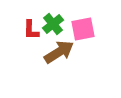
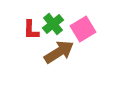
pink square: rotated 20 degrees counterclockwise
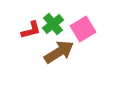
red L-shape: rotated 105 degrees counterclockwise
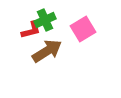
green cross: moved 8 px left, 4 px up; rotated 15 degrees clockwise
brown arrow: moved 12 px left, 1 px up
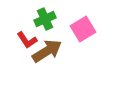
green cross: moved 1 px up
red L-shape: moved 4 px left, 10 px down; rotated 70 degrees clockwise
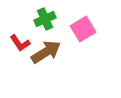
red L-shape: moved 7 px left, 3 px down
brown arrow: moved 1 px left, 1 px down
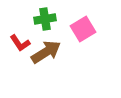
green cross: rotated 15 degrees clockwise
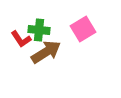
green cross: moved 6 px left, 11 px down; rotated 15 degrees clockwise
red L-shape: moved 1 px right, 4 px up
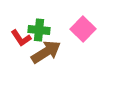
pink square: rotated 15 degrees counterclockwise
red L-shape: moved 1 px up
